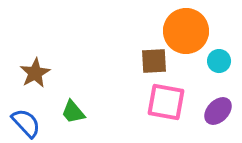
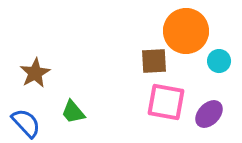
purple ellipse: moved 9 px left, 3 px down
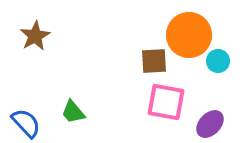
orange circle: moved 3 px right, 4 px down
cyan circle: moved 1 px left
brown star: moved 37 px up
purple ellipse: moved 1 px right, 10 px down
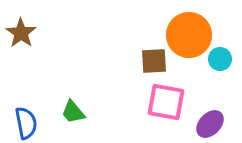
brown star: moved 14 px left, 3 px up; rotated 8 degrees counterclockwise
cyan circle: moved 2 px right, 2 px up
blue semicircle: rotated 32 degrees clockwise
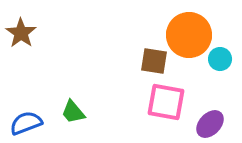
brown square: rotated 12 degrees clockwise
blue semicircle: rotated 100 degrees counterclockwise
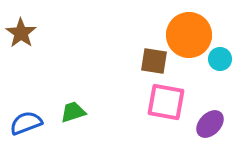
green trapezoid: rotated 112 degrees clockwise
